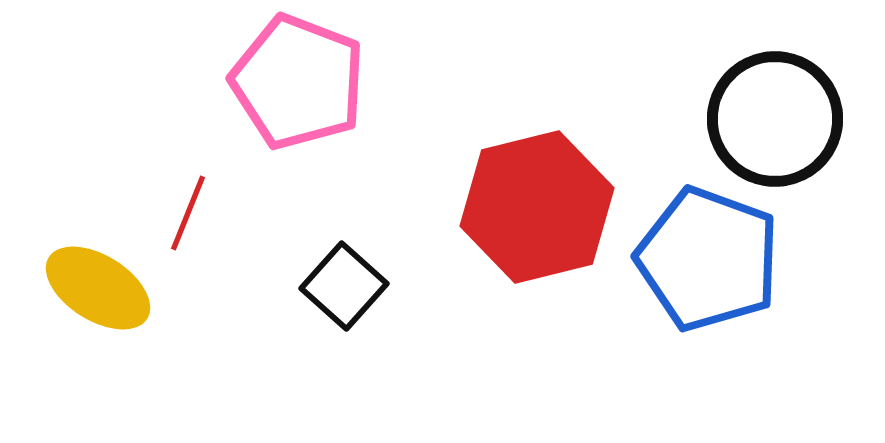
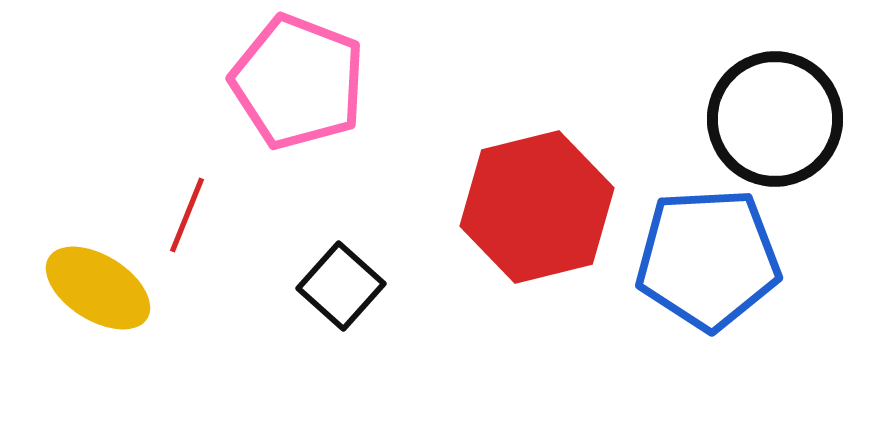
red line: moved 1 px left, 2 px down
blue pentagon: rotated 23 degrees counterclockwise
black square: moved 3 px left
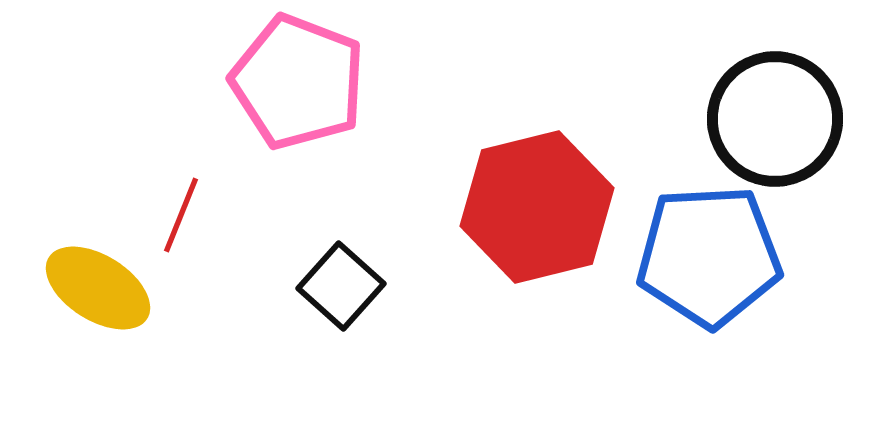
red line: moved 6 px left
blue pentagon: moved 1 px right, 3 px up
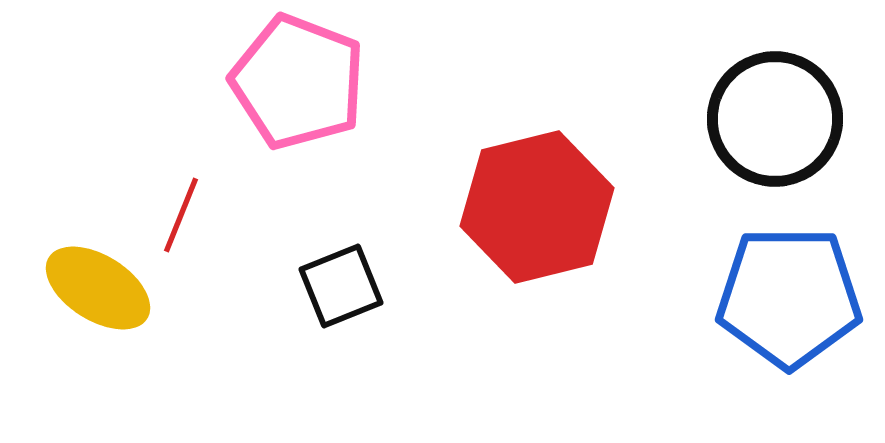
blue pentagon: moved 80 px right, 41 px down; rotated 3 degrees clockwise
black square: rotated 26 degrees clockwise
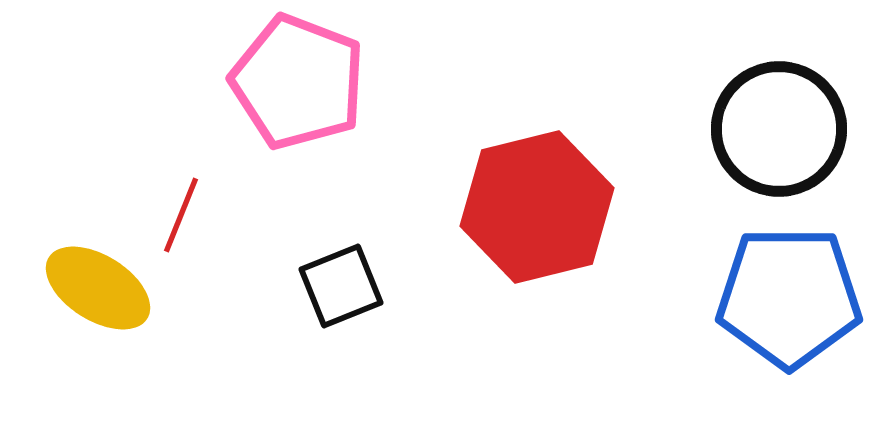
black circle: moved 4 px right, 10 px down
